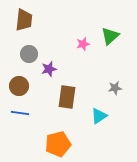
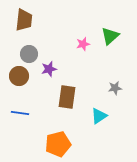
brown circle: moved 10 px up
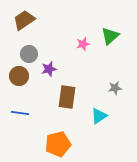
brown trapezoid: rotated 130 degrees counterclockwise
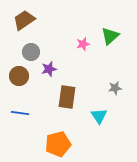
gray circle: moved 2 px right, 2 px up
cyan triangle: rotated 30 degrees counterclockwise
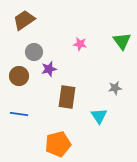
green triangle: moved 12 px right, 5 px down; rotated 24 degrees counterclockwise
pink star: moved 3 px left; rotated 24 degrees clockwise
gray circle: moved 3 px right
blue line: moved 1 px left, 1 px down
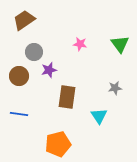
green triangle: moved 2 px left, 3 px down
purple star: moved 1 px down
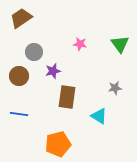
brown trapezoid: moved 3 px left, 2 px up
purple star: moved 4 px right, 1 px down
cyan triangle: rotated 24 degrees counterclockwise
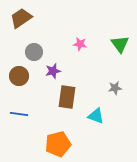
cyan triangle: moved 3 px left; rotated 12 degrees counterclockwise
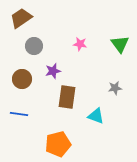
gray circle: moved 6 px up
brown circle: moved 3 px right, 3 px down
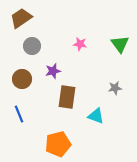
gray circle: moved 2 px left
blue line: rotated 60 degrees clockwise
